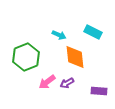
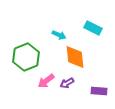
cyan rectangle: moved 4 px up
pink arrow: moved 1 px left, 1 px up
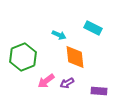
green hexagon: moved 3 px left
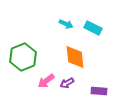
cyan arrow: moved 7 px right, 11 px up
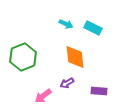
pink arrow: moved 3 px left, 15 px down
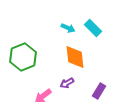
cyan arrow: moved 2 px right, 4 px down
cyan rectangle: rotated 18 degrees clockwise
purple rectangle: rotated 63 degrees counterclockwise
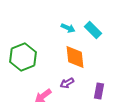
cyan rectangle: moved 2 px down
purple rectangle: rotated 21 degrees counterclockwise
